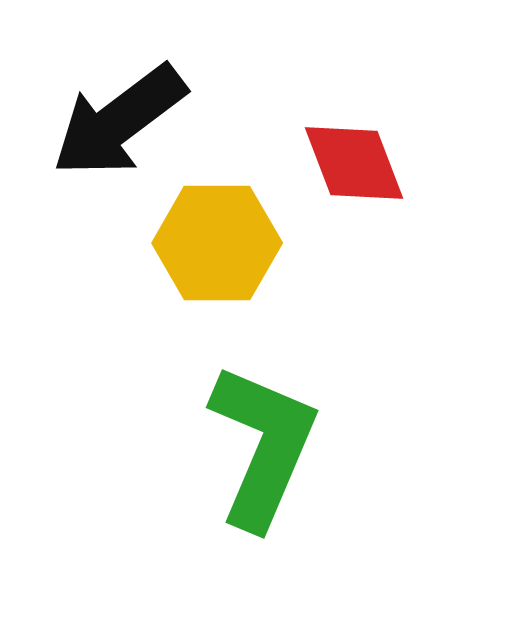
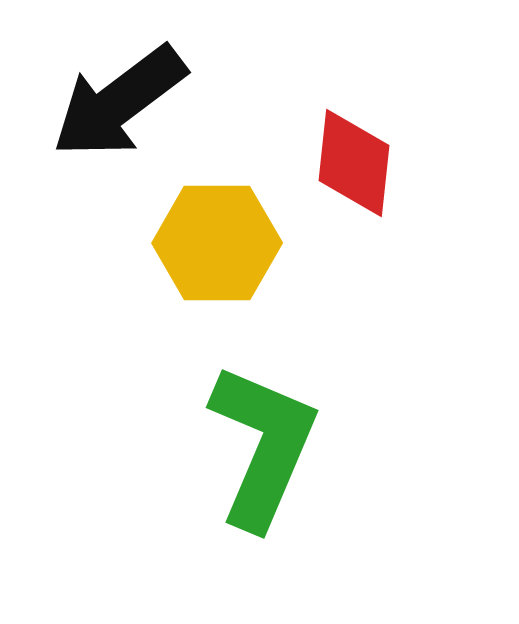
black arrow: moved 19 px up
red diamond: rotated 27 degrees clockwise
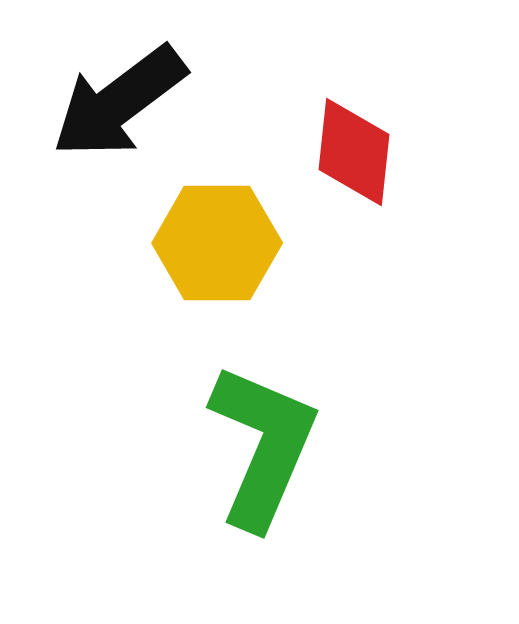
red diamond: moved 11 px up
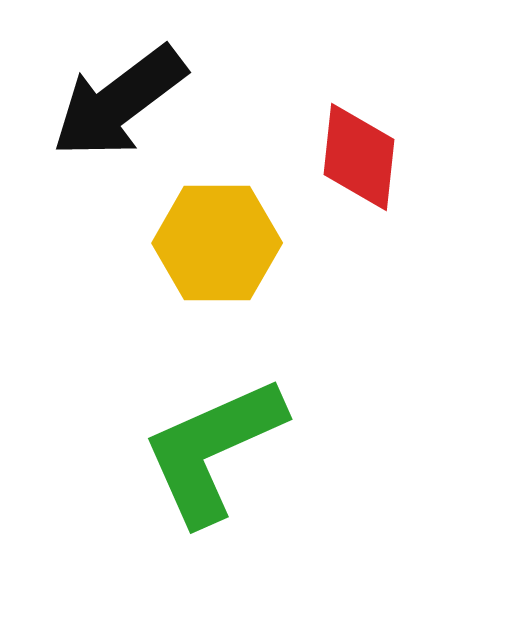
red diamond: moved 5 px right, 5 px down
green L-shape: moved 50 px left, 4 px down; rotated 137 degrees counterclockwise
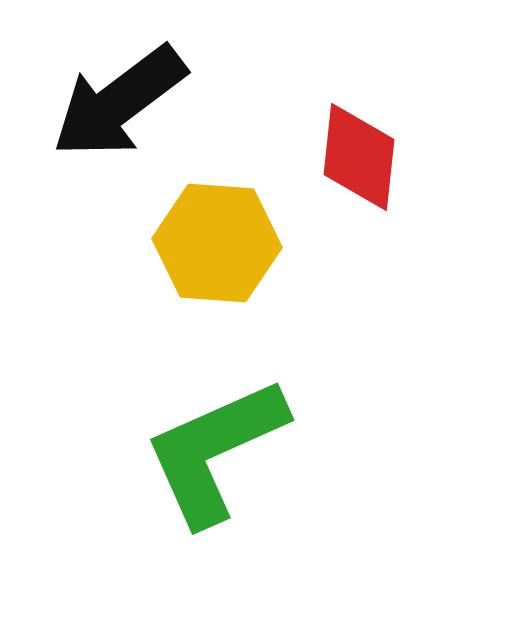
yellow hexagon: rotated 4 degrees clockwise
green L-shape: moved 2 px right, 1 px down
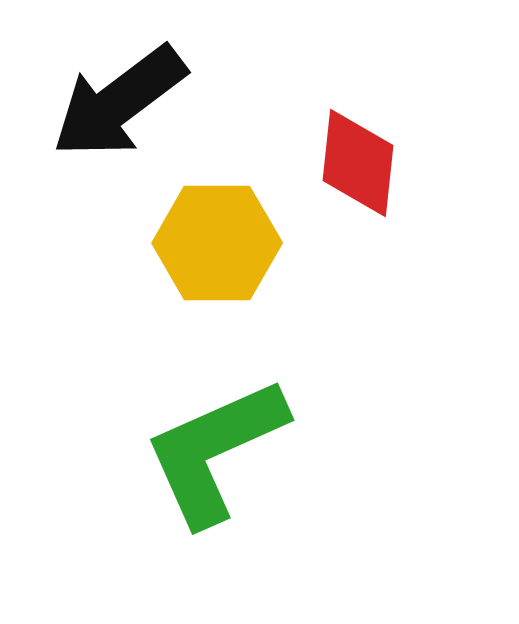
red diamond: moved 1 px left, 6 px down
yellow hexagon: rotated 4 degrees counterclockwise
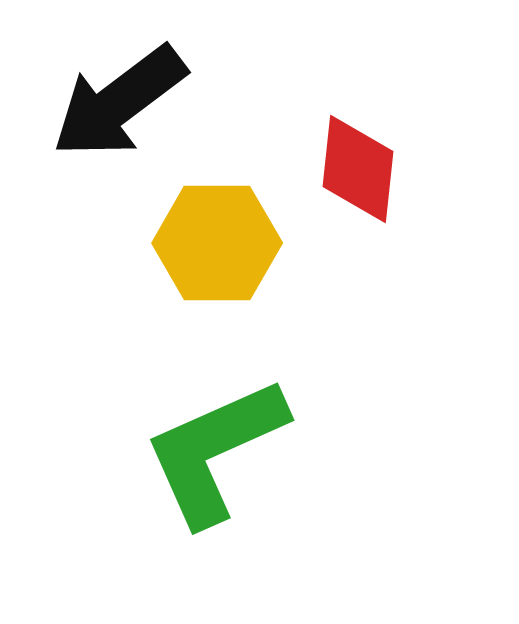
red diamond: moved 6 px down
